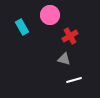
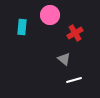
cyan rectangle: rotated 35 degrees clockwise
red cross: moved 5 px right, 3 px up
gray triangle: rotated 24 degrees clockwise
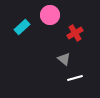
cyan rectangle: rotated 42 degrees clockwise
white line: moved 1 px right, 2 px up
